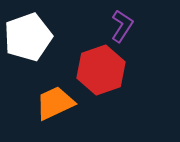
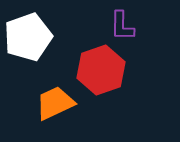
purple L-shape: rotated 148 degrees clockwise
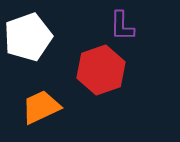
orange trapezoid: moved 14 px left, 4 px down
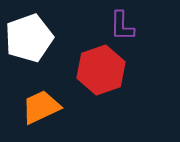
white pentagon: moved 1 px right, 1 px down
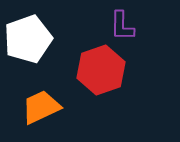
white pentagon: moved 1 px left, 1 px down
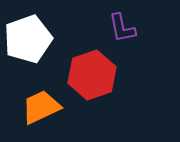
purple L-shape: moved 2 px down; rotated 12 degrees counterclockwise
red hexagon: moved 9 px left, 5 px down
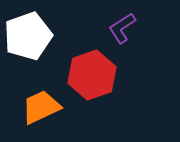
purple L-shape: rotated 68 degrees clockwise
white pentagon: moved 3 px up
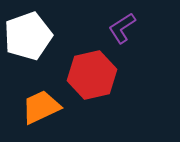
red hexagon: rotated 6 degrees clockwise
